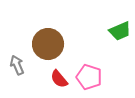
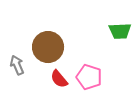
green trapezoid: rotated 20 degrees clockwise
brown circle: moved 3 px down
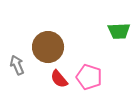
green trapezoid: moved 1 px left
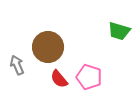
green trapezoid: rotated 20 degrees clockwise
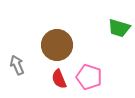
green trapezoid: moved 3 px up
brown circle: moved 9 px right, 2 px up
red semicircle: rotated 18 degrees clockwise
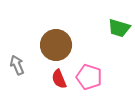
brown circle: moved 1 px left
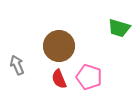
brown circle: moved 3 px right, 1 px down
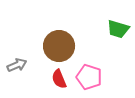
green trapezoid: moved 1 px left, 1 px down
gray arrow: rotated 90 degrees clockwise
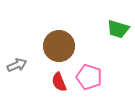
red semicircle: moved 3 px down
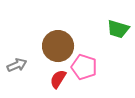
brown circle: moved 1 px left
pink pentagon: moved 5 px left, 10 px up
red semicircle: moved 1 px left, 3 px up; rotated 54 degrees clockwise
